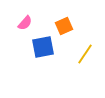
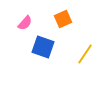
orange square: moved 1 px left, 7 px up
blue square: rotated 30 degrees clockwise
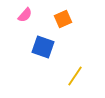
pink semicircle: moved 8 px up
yellow line: moved 10 px left, 22 px down
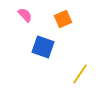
pink semicircle: rotated 84 degrees counterclockwise
yellow line: moved 5 px right, 2 px up
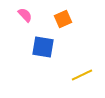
blue square: rotated 10 degrees counterclockwise
yellow line: moved 2 px right, 1 px down; rotated 30 degrees clockwise
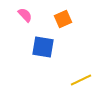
yellow line: moved 1 px left, 5 px down
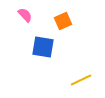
orange square: moved 2 px down
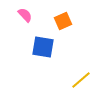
yellow line: rotated 15 degrees counterclockwise
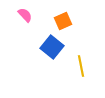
blue square: moved 9 px right; rotated 30 degrees clockwise
yellow line: moved 14 px up; rotated 60 degrees counterclockwise
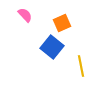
orange square: moved 1 px left, 2 px down
